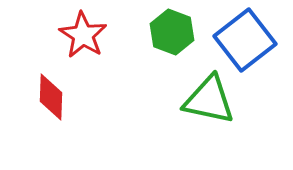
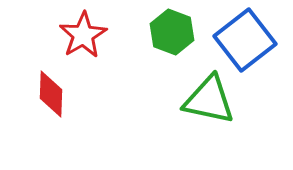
red star: rotated 9 degrees clockwise
red diamond: moved 3 px up
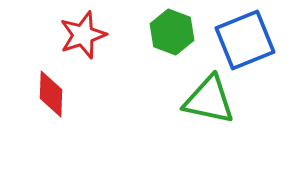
red star: rotated 12 degrees clockwise
blue square: rotated 16 degrees clockwise
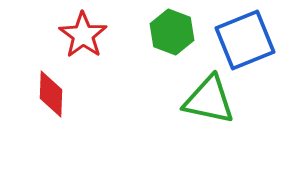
red star: rotated 18 degrees counterclockwise
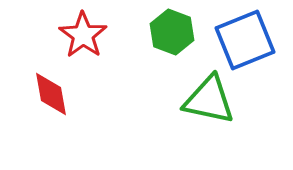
red diamond: rotated 12 degrees counterclockwise
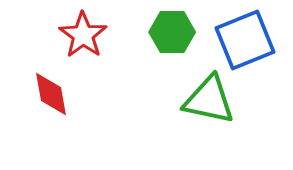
green hexagon: rotated 21 degrees counterclockwise
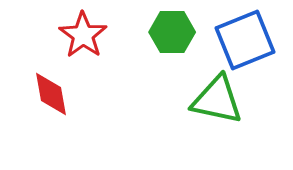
green triangle: moved 8 px right
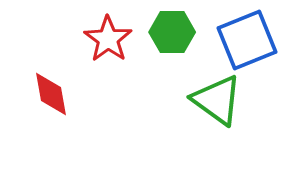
red star: moved 25 px right, 4 px down
blue square: moved 2 px right
green triangle: rotated 24 degrees clockwise
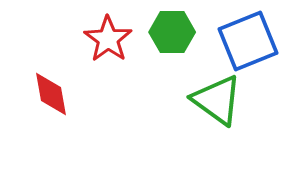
blue square: moved 1 px right, 1 px down
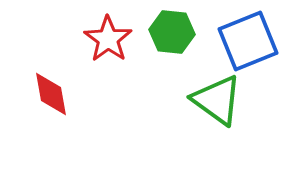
green hexagon: rotated 6 degrees clockwise
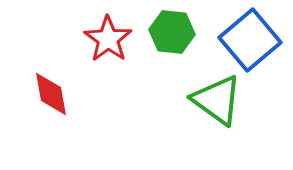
blue square: moved 2 px right, 1 px up; rotated 18 degrees counterclockwise
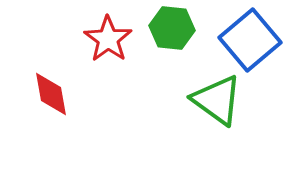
green hexagon: moved 4 px up
